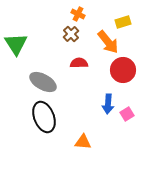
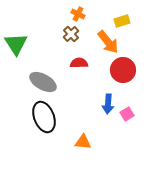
yellow rectangle: moved 1 px left, 1 px up
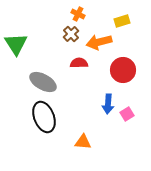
orange arrow: moved 9 px left; rotated 115 degrees clockwise
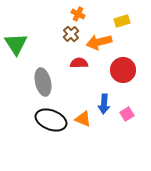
gray ellipse: rotated 48 degrees clockwise
blue arrow: moved 4 px left
black ellipse: moved 7 px right, 3 px down; rotated 48 degrees counterclockwise
orange triangle: moved 23 px up; rotated 18 degrees clockwise
